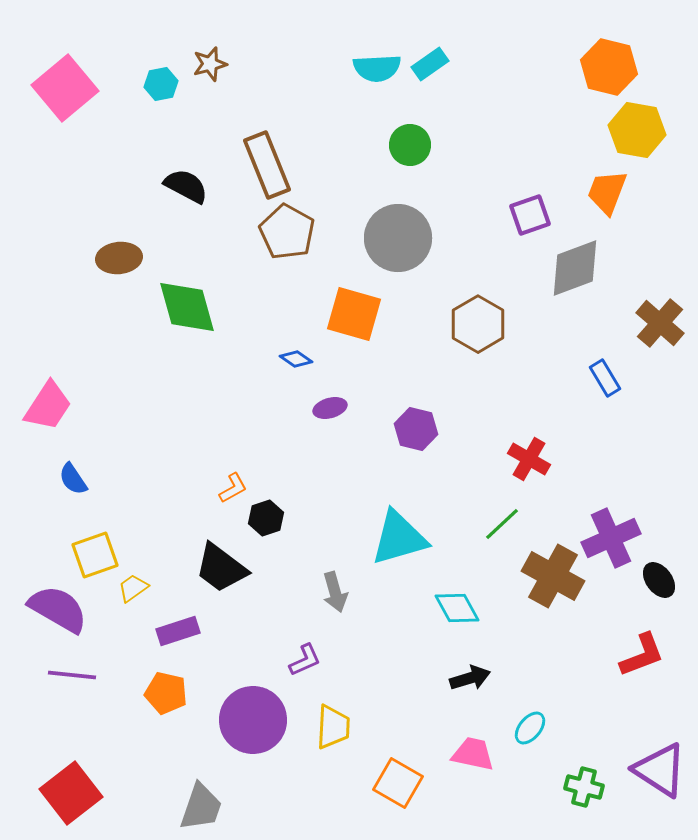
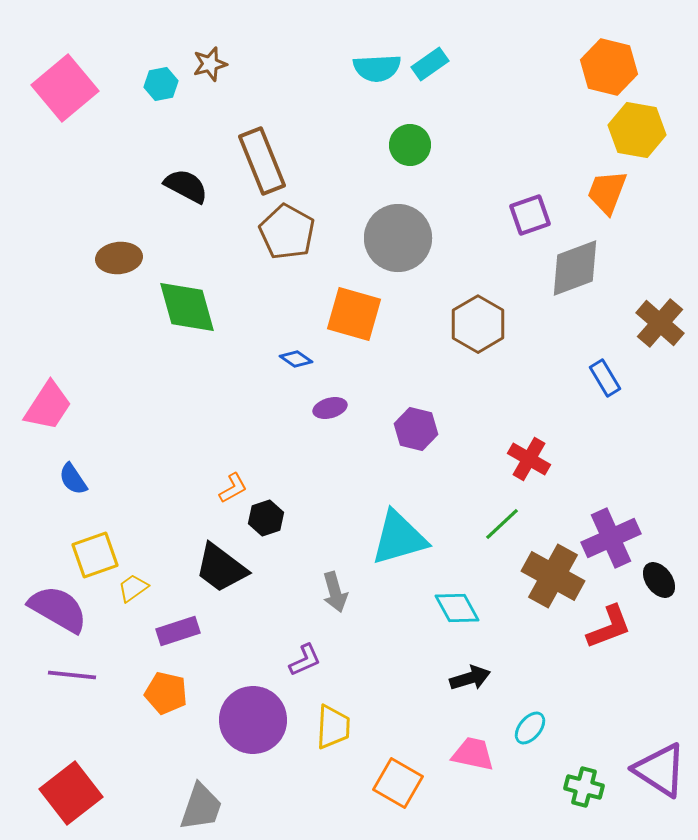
brown rectangle at (267, 165): moved 5 px left, 4 px up
red L-shape at (642, 655): moved 33 px left, 28 px up
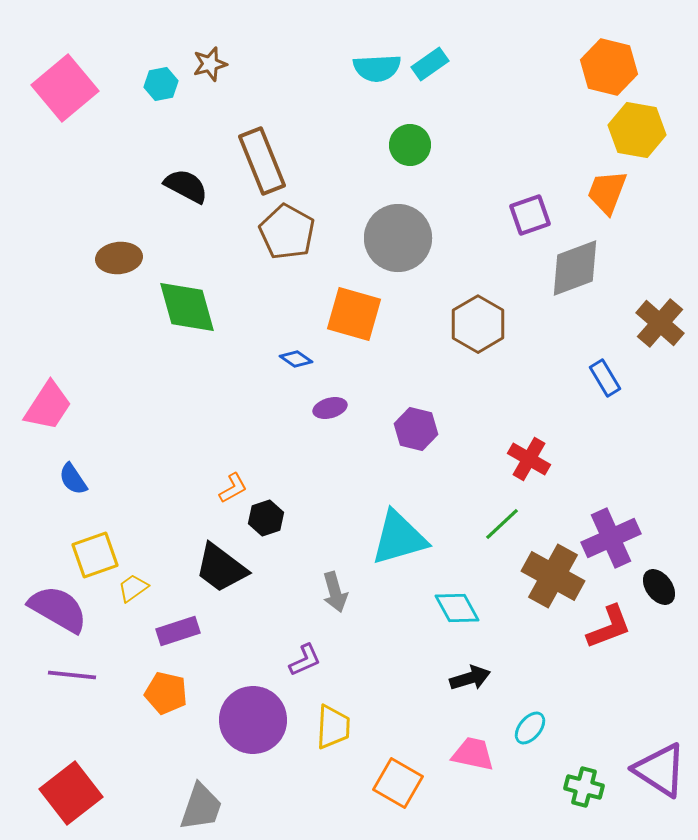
black ellipse at (659, 580): moved 7 px down
